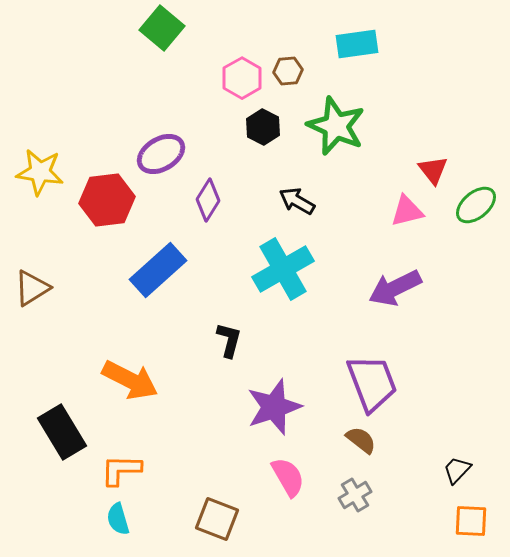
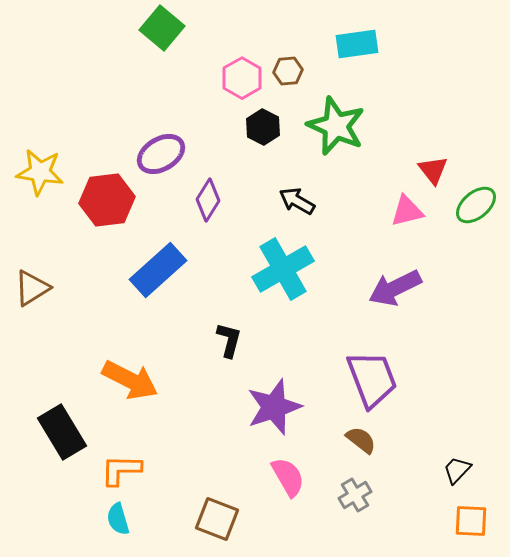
purple trapezoid: moved 4 px up
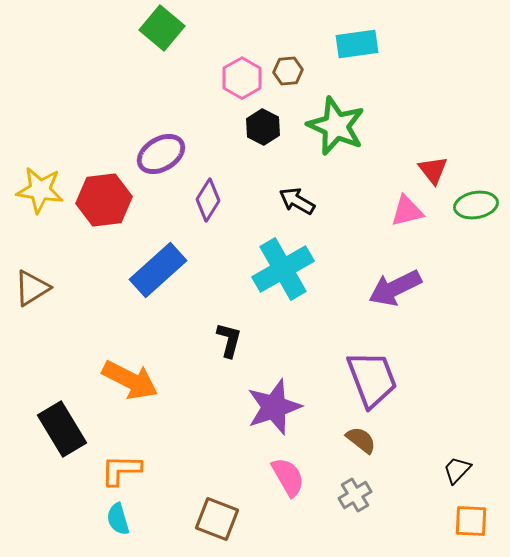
yellow star: moved 18 px down
red hexagon: moved 3 px left
green ellipse: rotated 30 degrees clockwise
black rectangle: moved 3 px up
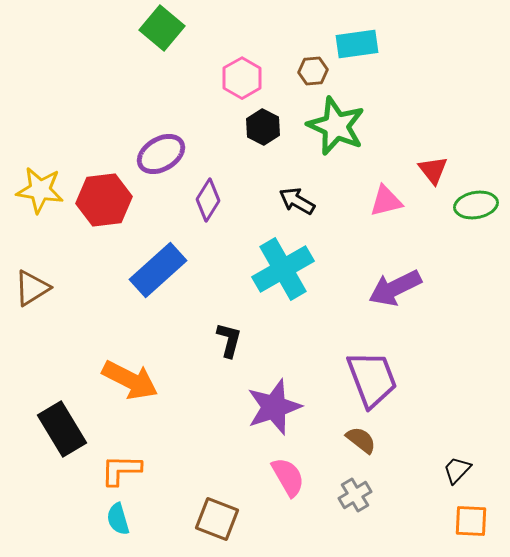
brown hexagon: moved 25 px right
pink triangle: moved 21 px left, 10 px up
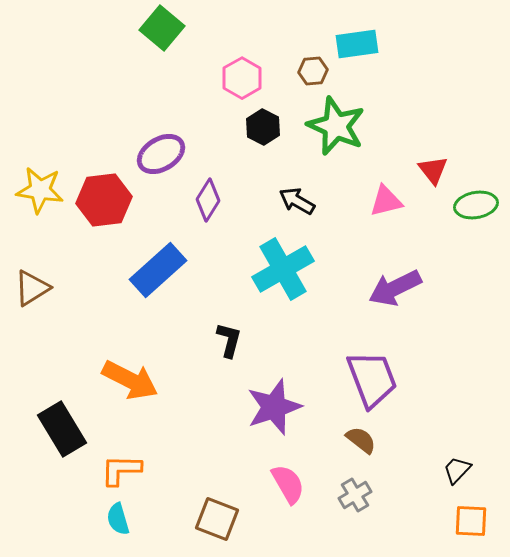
pink semicircle: moved 7 px down
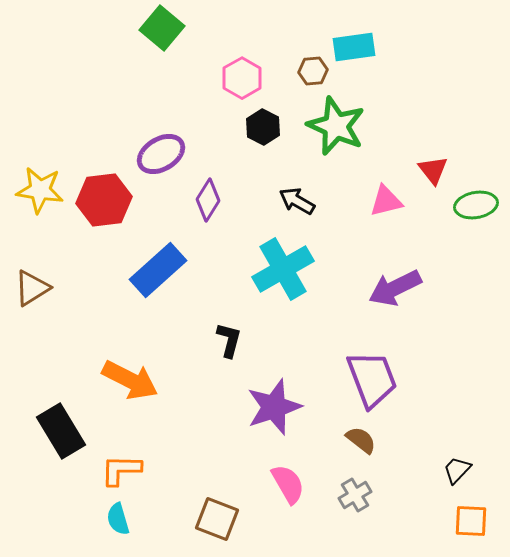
cyan rectangle: moved 3 px left, 3 px down
black rectangle: moved 1 px left, 2 px down
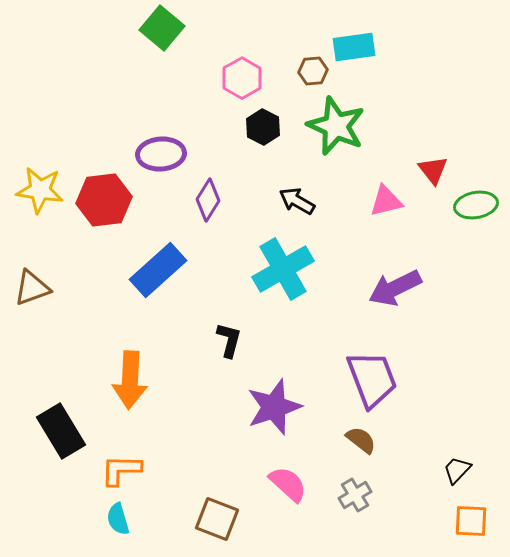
purple ellipse: rotated 27 degrees clockwise
brown triangle: rotated 12 degrees clockwise
orange arrow: rotated 66 degrees clockwise
pink semicircle: rotated 18 degrees counterclockwise
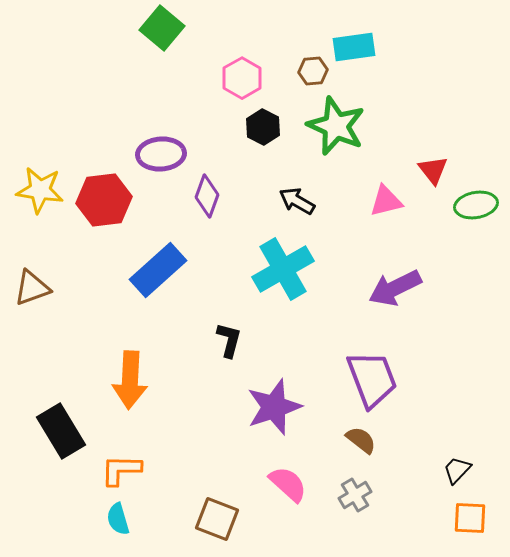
purple diamond: moved 1 px left, 4 px up; rotated 12 degrees counterclockwise
orange square: moved 1 px left, 3 px up
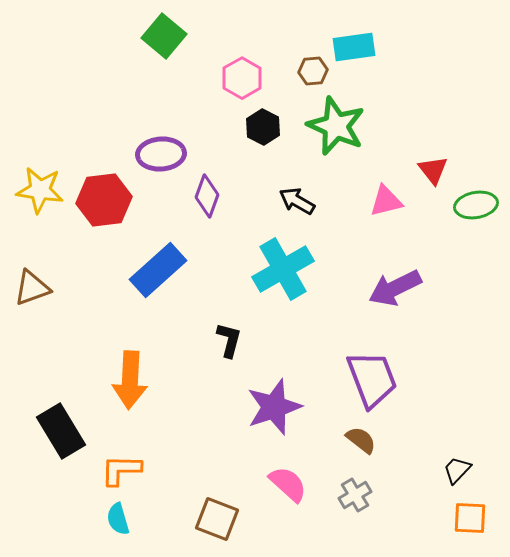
green square: moved 2 px right, 8 px down
